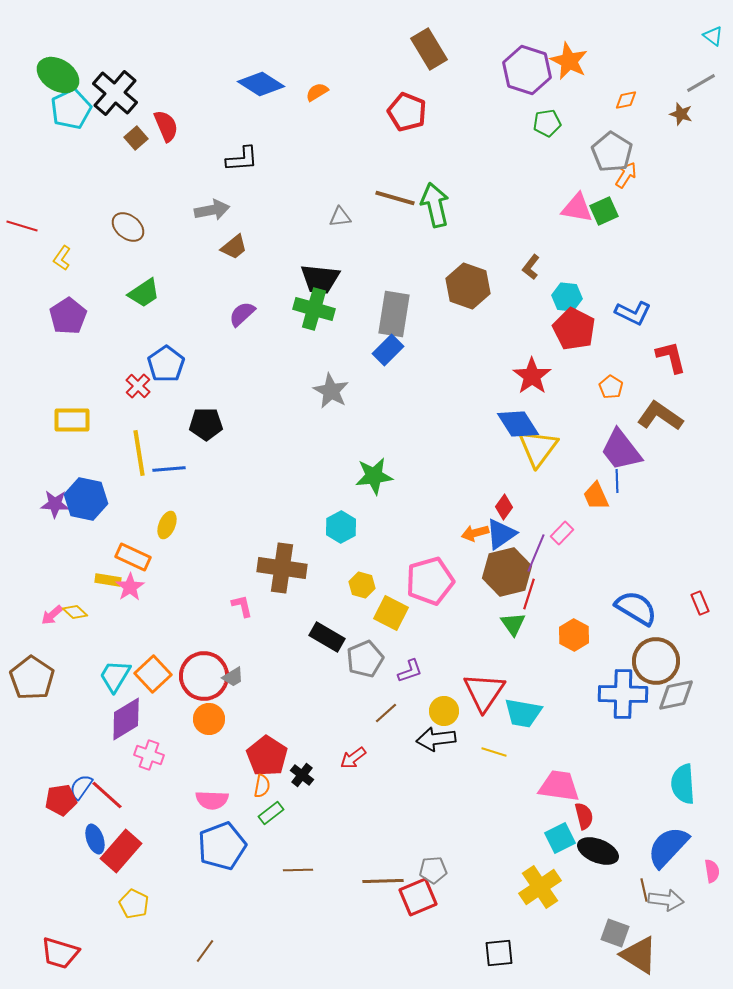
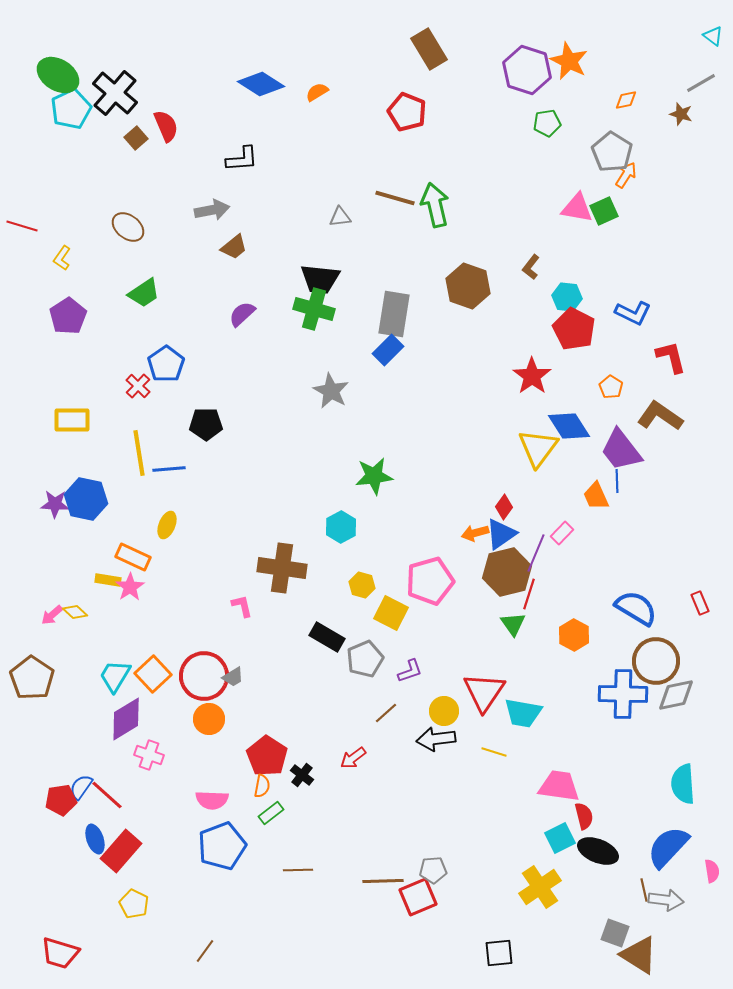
blue diamond at (518, 424): moved 51 px right, 2 px down
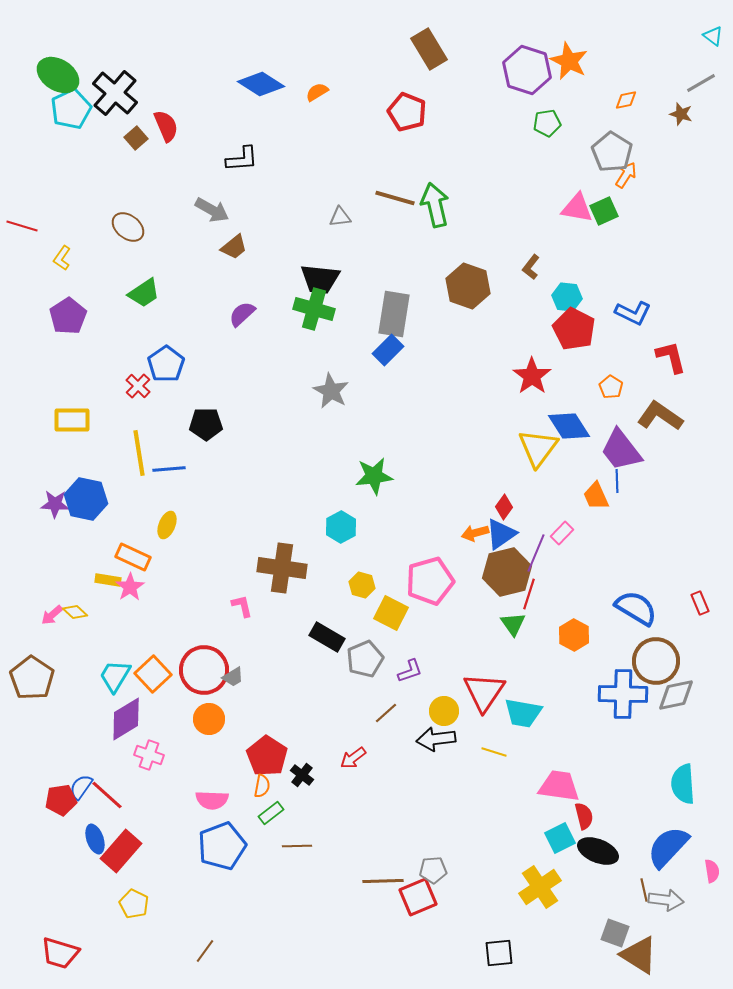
gray arrow at (212, 210): rotated 40 degrees clockwise
red circle at (204, 676): moved 6 px up
brown line at (298, 870): moved 1 px left, 24 px up
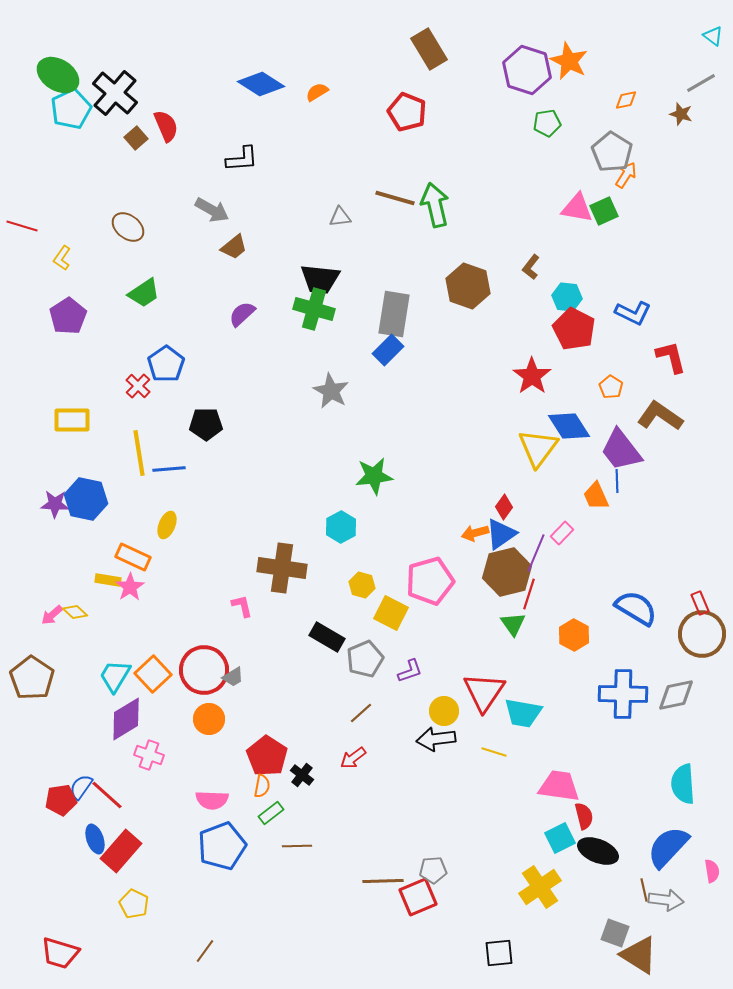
brown circle at (656, 661): moved 46 px right, 27 px up
brown line at (386, 713): moved 25 px left
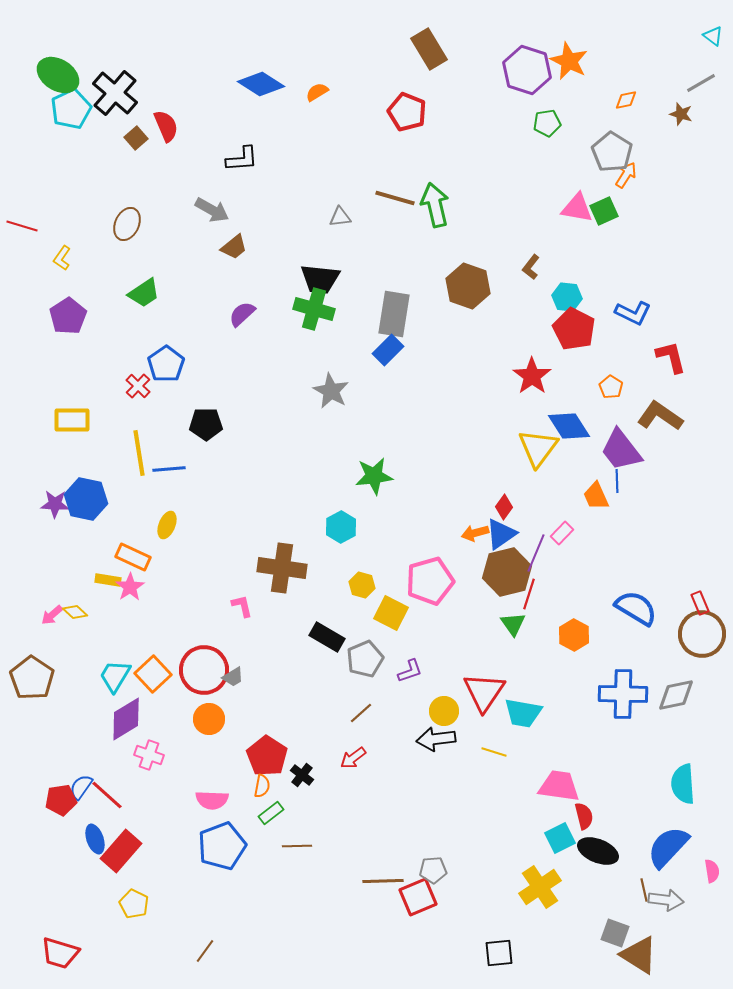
brown ellipse at (128, 227): moved 1 px left, 3 px up; rotated 76 degrees clockwise
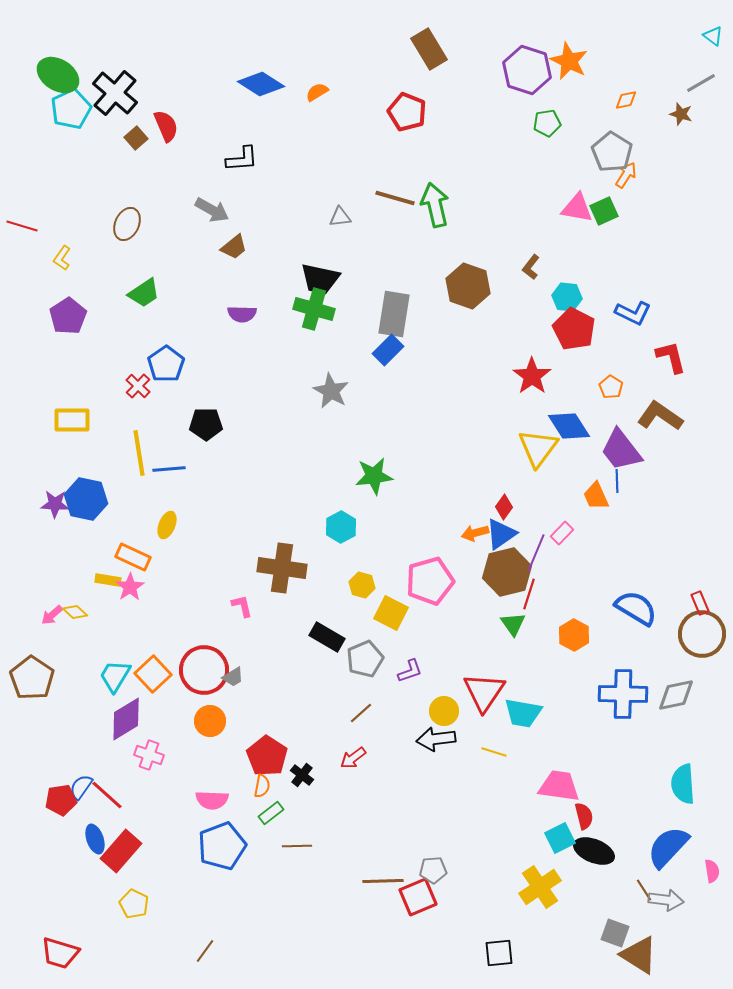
black trapezoid at (320, 279): rotated 6 degrees clockwise
purple semicircle at (242, 314): rotated 136 degrees counterclockwise
orange circle at (209, 719): moved 1 px right, 2 px down
black ellipse at (598, 851): moved 4 px left
brown line at (644, 890): rotated 20 degrees counterclockwise
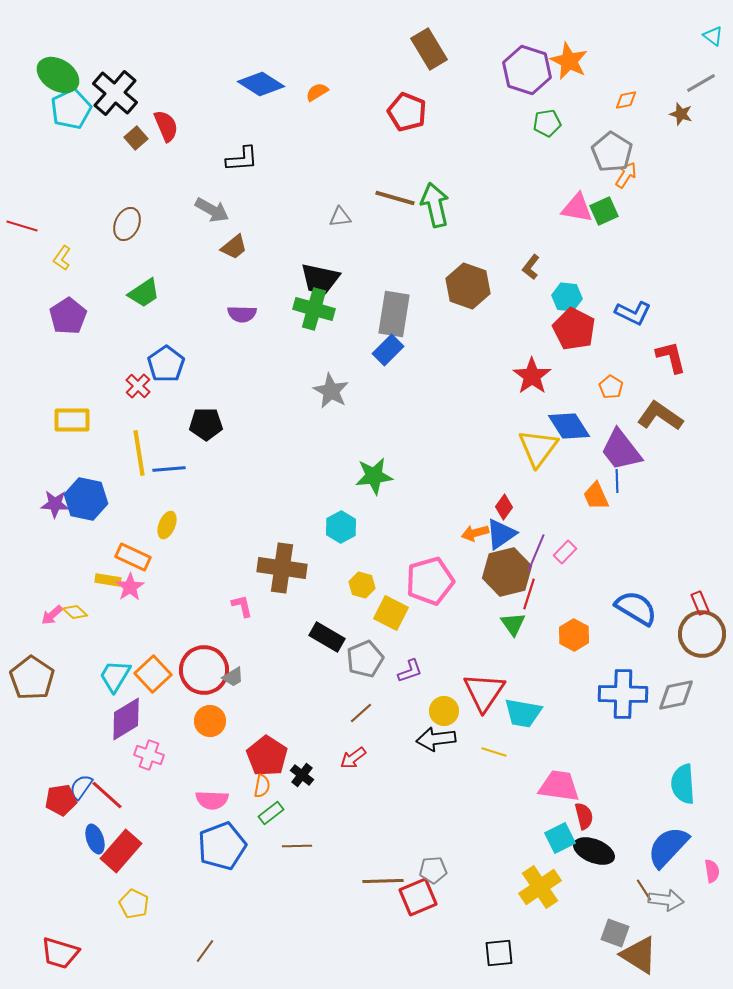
pink rectangle at (562, 533): moved 3 px right, 19 px down
